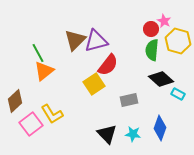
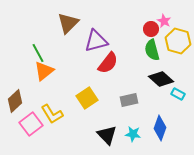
brown triangle: moved 7 px left, 17 px up
green semicircle: rotated 20 degrees counterclockwise
red semicircle: moved 2 px up
yellow square: moved 7 px left, 14 px down
black triangle: moved 1 px down
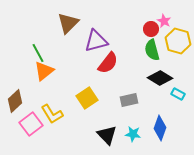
black diamond: moved 1 px left, 1 px up; rotated 10 degrees counterclockwise
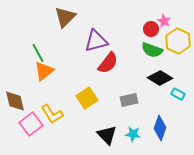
brown triangle: moved 3 px left, 6 px up
yellow hexagon: rotated 10 degrees clockwise
green semicircle: rotated 55 degrees counterclockwise
brown diamond: rotated 60 degrees counterclockwise
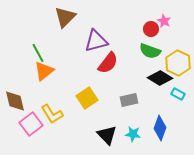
yellow hexagon: moved 22 px down
green semicircle: moved 2 px left, 1 px down
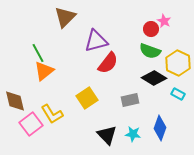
black diamond: moved 6 px left
gray rectangle: moved 1 px right
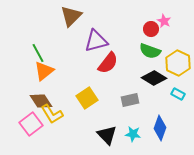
brown triangle: moved 6 px right, 1 px up
brown diamond: moved 26 px right; rotated 20 degrees counterclockwise
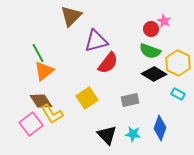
black diamond: moved 4 px up
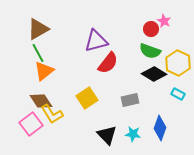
brown triangle: moved 33 px left, 13 px down; rotated 15 degrees clockwise
